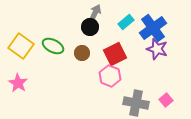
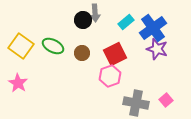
gray arrow: rotated 150 degrees clockwise
black circle: moved 7 px left, 7 px up
pink hexagon: rotated 20 degrees clockwise
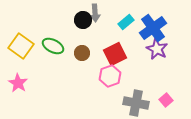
purple star: rotated 10 degrees clockwise
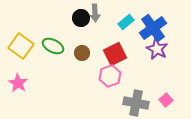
black circle: moved 2 px left, 2 px up
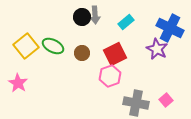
gray arrow: moved 2 px down
black circle: moved 1 px right, 1 px up
blue cross: moved 17 px right; rotated 28 degrees counterclockwise
yellow square: moved 5 px right; rotated 15 degrees clockwise
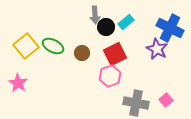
black circle: moved 24 px right, 10 px down
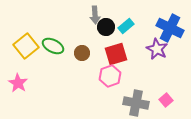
cyan rectangle: moved 4 px down
red square: moved 1 px right; rotated 10 degrees clockwise
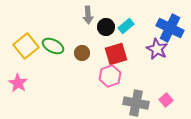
gray arrow: moved 7 px left
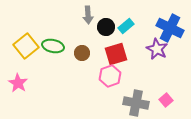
green ellipse: rotated 15 degrees counterclockwise
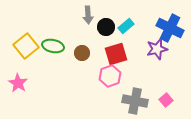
purple star: rotated 30 degrees clockwise
gray cross: moved 1 px left, 2 px up
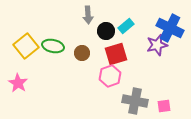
black circle: moved 4 px down
purple star: moved 4 px up
pink square: moved 2 px left, 6 px down; rotated 32 degrees clockwise
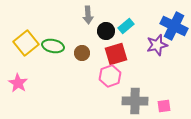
blue cross: moved 4 px right, 2 px up
yellow square: moved 3 px up
gray cross: rotated 10 degrees counterclockwise
